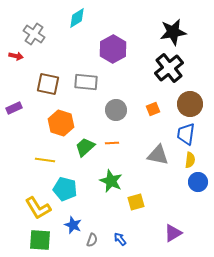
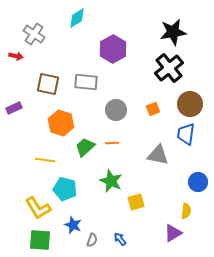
yellow semicircle: moved 4 px left, 51 px down
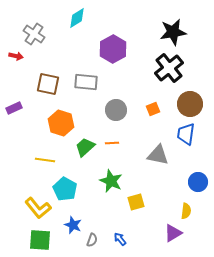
cyan pentagon: rotated 15 degrees clockwise
yellow L-shape: rotated 8 degrees counterclockwise
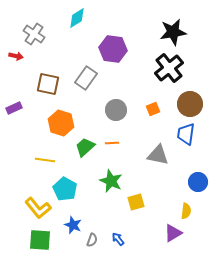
purple hexagon: rotated 24 degrees counterclockwise
gray rectangle: moved 4 px up; rotated 60 degrees counterclockwise
blue arrow: moved 2 px left
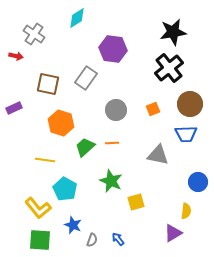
blue trapezoid: rotated 100 degrees counterclockwise
